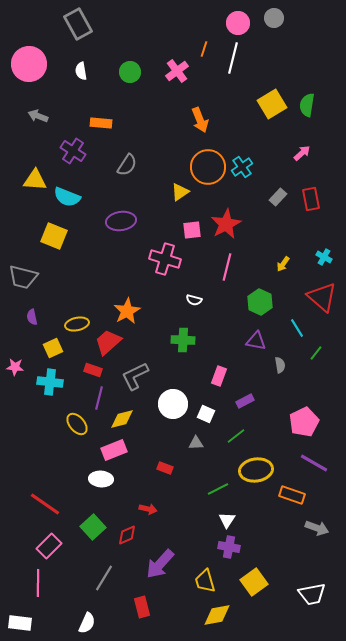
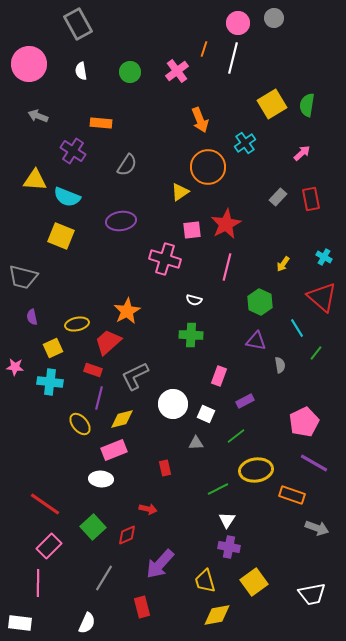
cyan cross at (242, 167): moved 3 px right, 24 px up
yellow square at (54, 236): moved 7 px right
green cross at (183, 340): moved 8 px right, 5 px up
yellow ellipse at (77, 424): moved 3 px right
red rectangle at (165, 468): rotated 56 degrees clockwise
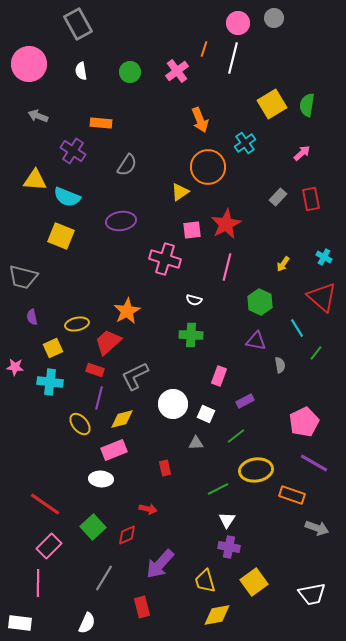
red rectangle at (93, 370): moved 2 px right
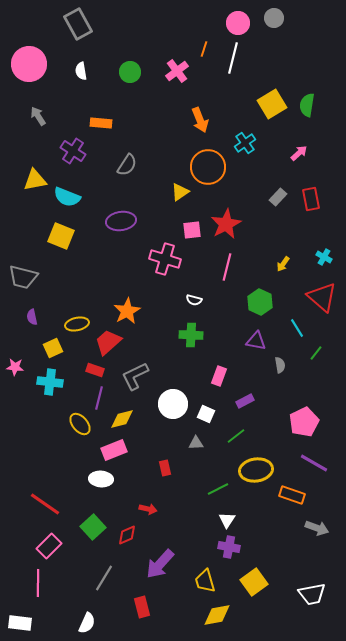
gray arrow at (38, 116): rotated 36 degrees clockwise
pink arrow at (302, 153): moved 3 px left
yellow triangle at (35, 180): rotated 15 degrees counterclockwise
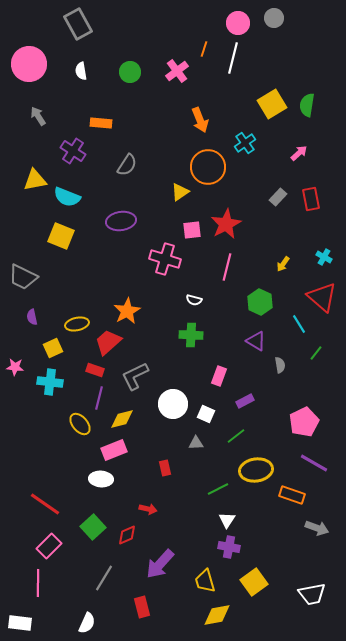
gray trapezoid at (23, 277): rotated 12 degrees clockwise
cyan line at (297, 328): moved 2 px right, 4 px up
purple triangle at (256, 341): rotated 20 degrees clockwise
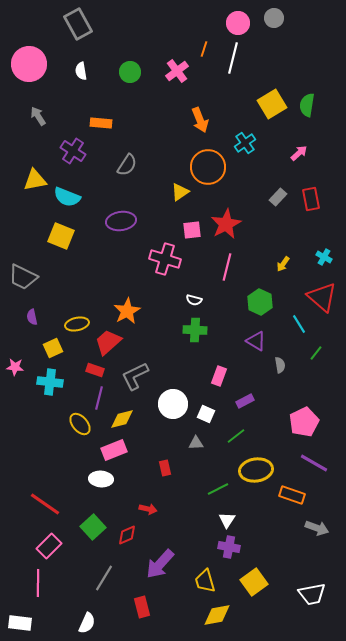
green cross at (191, 335): moved 4 px right, 5 px up
